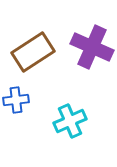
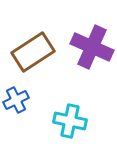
blue cross: rotated 20 degrees counterclockwise
cyan cross: rotated 36 degrees clockwise
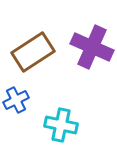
cyan cross: moved 9 px left, 4 px down
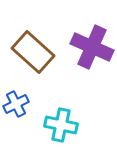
brown rectangle: rotated 75 degrees clockwise
blue cross: moved 4 px down
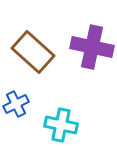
purple cross: rotated 12 degrees counterclockwise
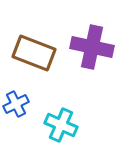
brown rectangle: moved 1 px right, 1 px down; rotated 21 degrees counterclockwise
cyan cross: rotated 12 degrees clockwise
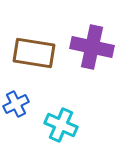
brown rectangle: rotated 12 degrees counterclockwise
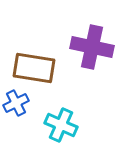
brown rectangle: moved 15 px down
blue cross: moved 1 px up
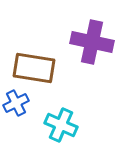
purple cross: moved 5 px up
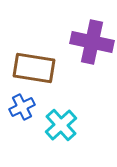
blue cross: moved 6 px right, 4 px down
cyan cross: rotated 24 degrees clockwise
